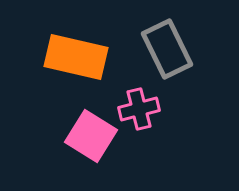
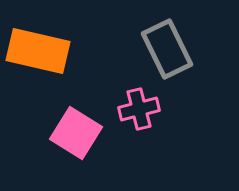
orange rectangle: moved 38 px left, 6 px up
pink square: moved 15 px left, 3 px up
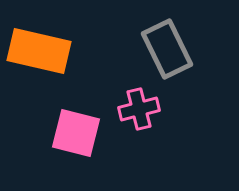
orange rectangle: moved 1 px right
pink square: rotated 18 degrees counterclockwise
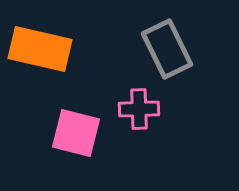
orange rectangle: moved 1 px right, 2 px up
pink cross: rotated 12 degrees clockwise
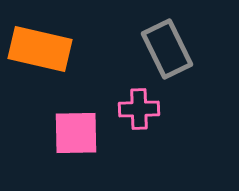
pink square: rotated 15 degrees counterclockwise
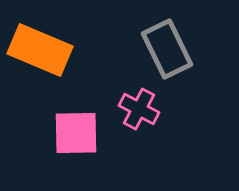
orange rectangle: moved 1 px down; rotated 10 degrees clockwise
pink cross: rotated 30 degrees clockwise
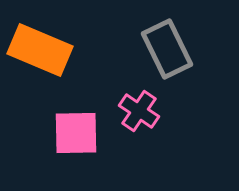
pink cross: moved 2 px down; rotated 6 degrees clockwise
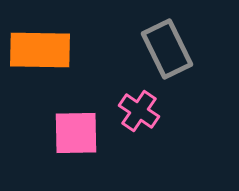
orange rectangle: rotated 22 degrees counterclockwise
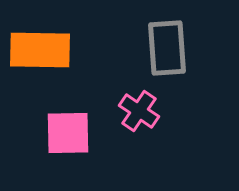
gray rectangle: moved 1 px up; rotated 22 degrees clockwise
pink square: moved 8 px left
